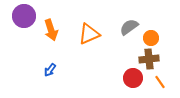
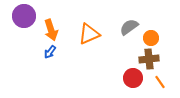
blue arrow: moved 18 px up
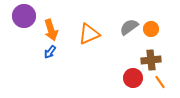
orange circle: moved 9 px up
brown cross: moved 2 px right, 1 px down
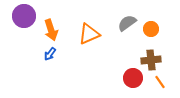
gray semicircle: moved 2 px left, 4 px up
blue arrow: moved 2 px down
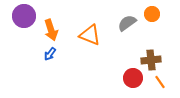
orange circle: moved 1 px right, 15 px up
orange triangle: moved 1 px right, 1 px down; rotated 45 degrees clockwise
